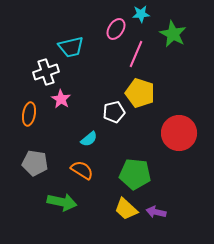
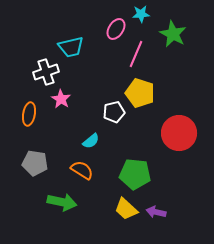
cyan semicircle: moved 2 px right, 2 px down
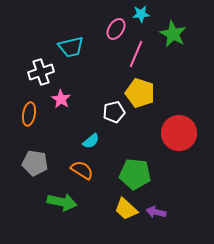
white cross: moved 5 px left
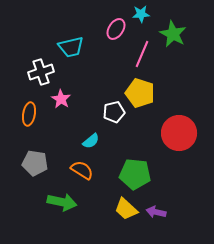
pink line: moved 6 px right
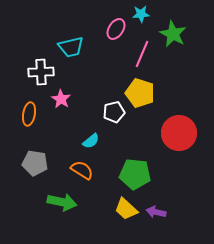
white cross: rotated 15 degrees clockwise
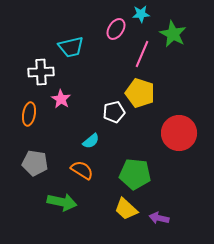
purple arrow: moved 3 px right, 6 px down
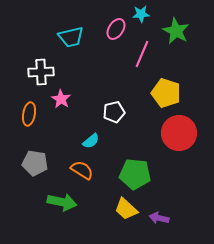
green star: moved 3 px right, 3 px up
cyan trapezoid: moved 10 px up
yellow pentagon: moved 26 px right
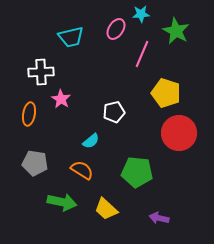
green pentagon: moved 2 px right, 2 px up
yellow trapezoid: moved 20 px left
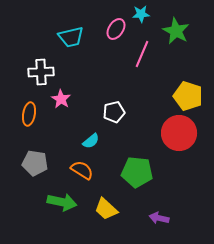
yellow pentagon: moved 22 px right, 3 px down
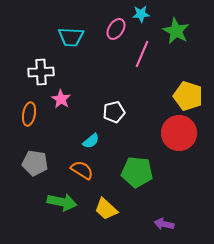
cyan trapezoid: rotated 16 degrees clockwise
purple arrow: moved 5 px right, 6 px down
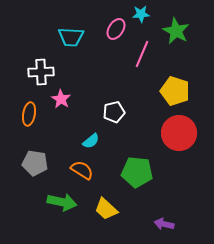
yellow pentagon: moved 13 px left, 5 px up
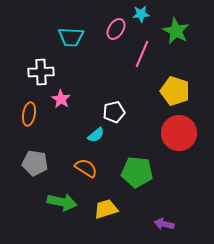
cyan semicircle: moved 5 px right, 6 px up
orange semicircle: moved 4 px right, 2 px up
yellow trapezoid: rotated 120 degrees clockwise
